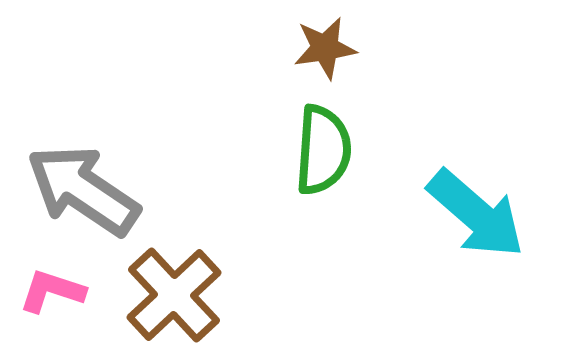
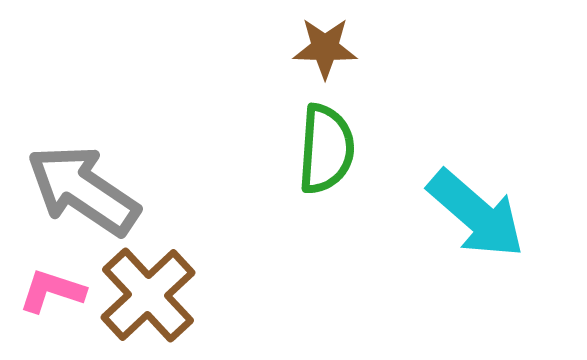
brown star: rotated 10 degrees clockwise
green semicircle: moved 3 px right, 1 px up
brown cross: moved 26 px left
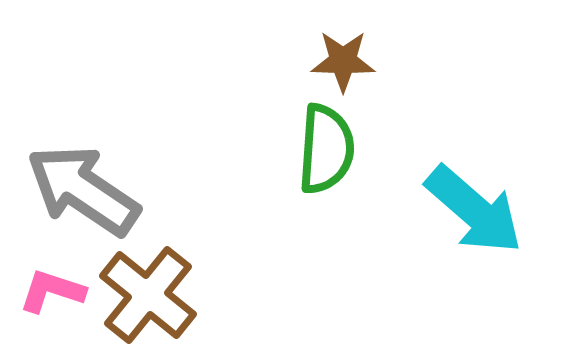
brown star: moved 18 px right, 13 px down
cyan arrow: moved 2 px left, 4 px up
brown cross: rotated 8 degrees counterclockwise
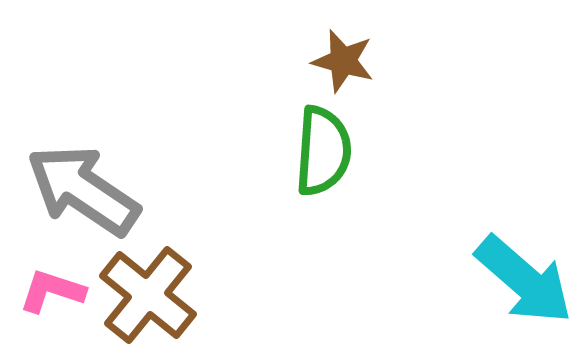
brown star: rotated 14 degrees clockwise
green semicircle: moved 3 px left, 2 px down
cyan arrow: moved 50 px right, 70 px down
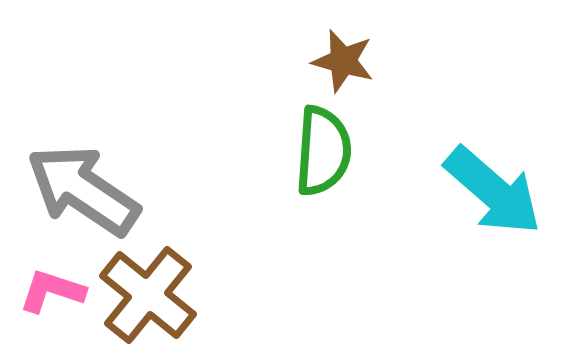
cyan arrow: moved 31 px left, 89 px up
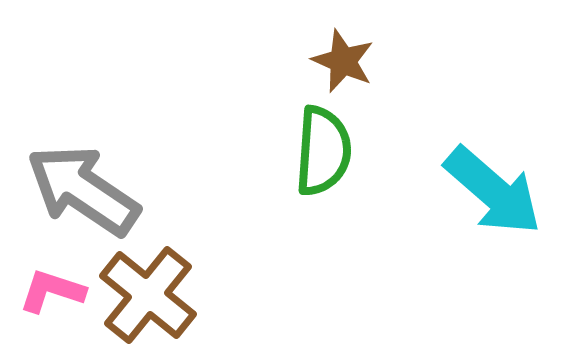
brown star: rotated 8 degrees clockwise
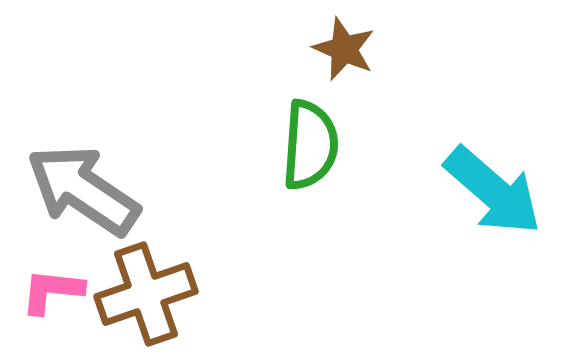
brown star: moved 1 px right, 12 px up
green semicircle: moved 13 px left, 6 px up
pink L-shape: rotated 12 degrees counterclockwise
brown cross: moved 2 px left, 1 px up; rotated 32 degrees clockwise
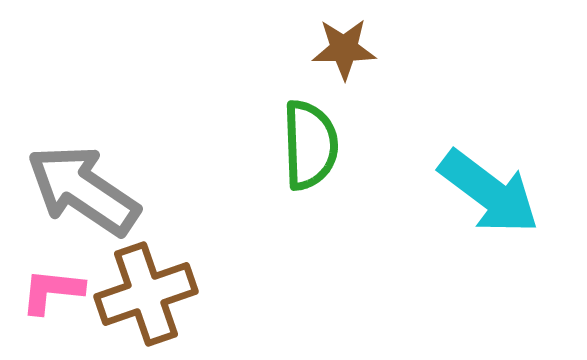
brown star: rotated 24 degrees counterclockwise
green semicircle: rotated 6 degrees counterclockwise
cyan arrow: moved 4 px left, 1 px down; rotated 4 degrees counterclockwise
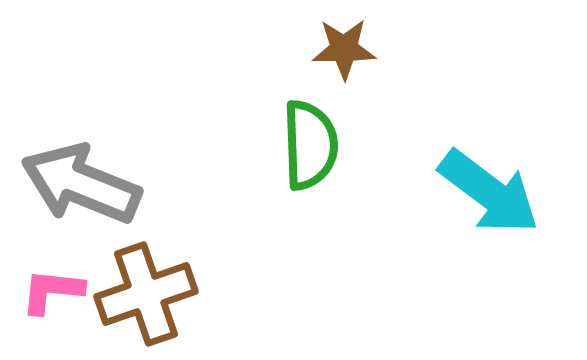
gray arrow: moved 2 px left, 6 px up; rotated 12 degrees counterclockwise
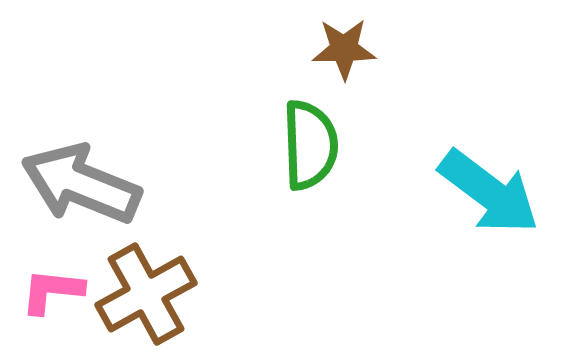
brown cross: rotated 10 degrees counterclockwise
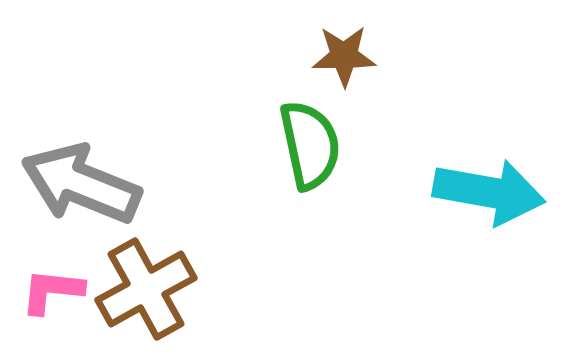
brown star: moved 7 px down
green semicircle: rotated 10 degrees counterclockwise
cyan arrow: rotated 27 degrees counterclockwise
brown cross: moved 5 px up
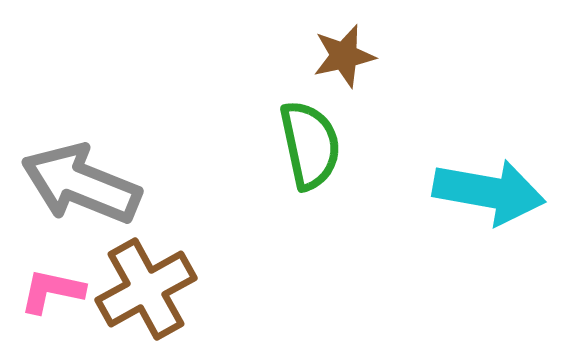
brown star: rotated 12 degrees counterclockwise
pink L-shape: rotated 6 degrees clockwise
